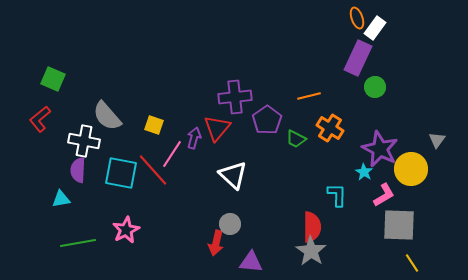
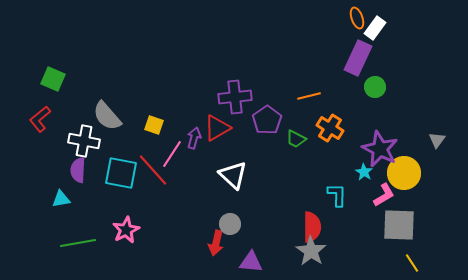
red triangle: rotated 20 degrees clockwise
yellow circle: moved 7 px left, 4 px down
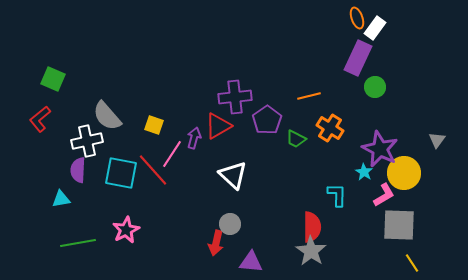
red triangle: moved 1 px right, 2 px up
white cross: moved 3 px right; rotated 24 degrees counterclockwise
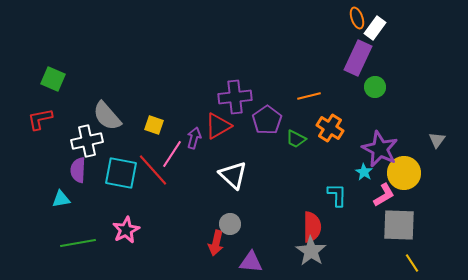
red L-shape: rotated 28 degrees clockwise
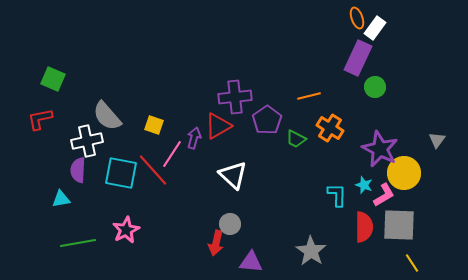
cyan star: moved 13 px down; rotated 12 degrees counterclockwise
red semicircle: moved 52 px right
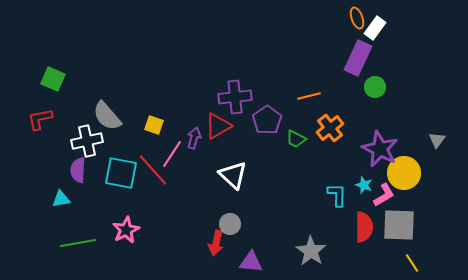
orange cross: rotated 20 degrees clockwise
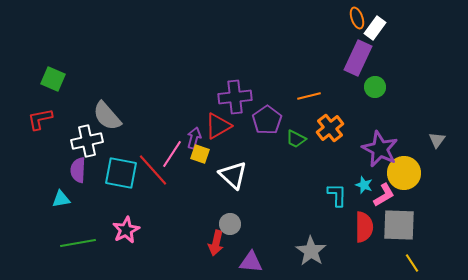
yellow square: moved 46 px right, 29 px down
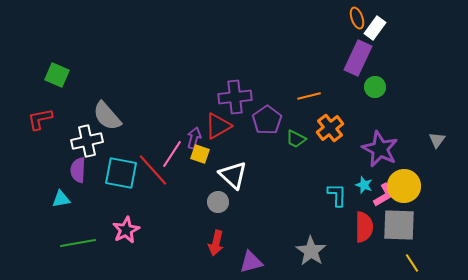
green square: moved 4 px right, 4 px up
yellow circle: moved 13 px down
gray circle: moved 12 px left, 22 px up
purple triangle: rotated 20 degrees counterclockwise
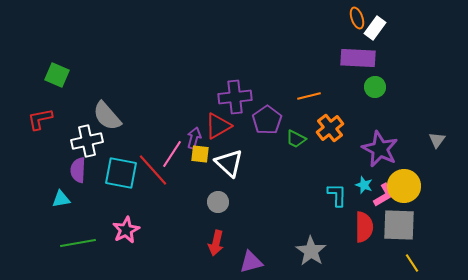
purple rectangle: rotated 68 degrees clockwise
yellow square: rotated 12 degrees counterclockwise
white triangle: moved 4 px left, 12 px up
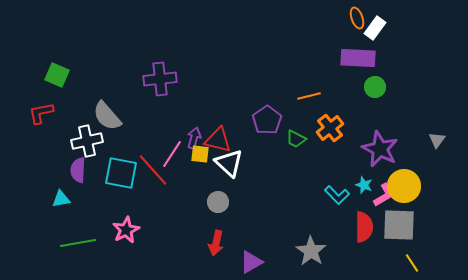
purple cross: moved 75 px left, 18 px up
red L-shape: moved 1 px right, 6 px up
red triangle: moved 14 px down; rotated 44 degrees clockwise
cyan L-shape: rotated 135 degrees clockwise
purple triangle: rotated 15 degrees counterclockwise
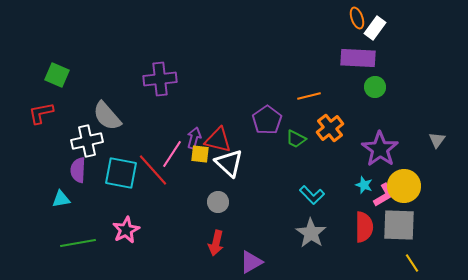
purple star: rotated 9 degrees clockwise
cyan L-shape: moved 25 px left
gray star: moved 18 px up
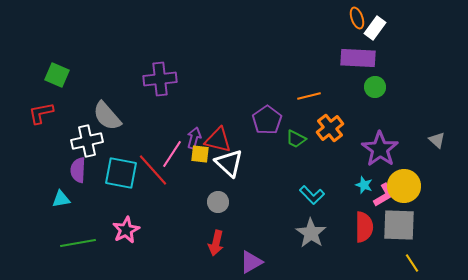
gray triangle: rotated 24 degrees counterclockwise
